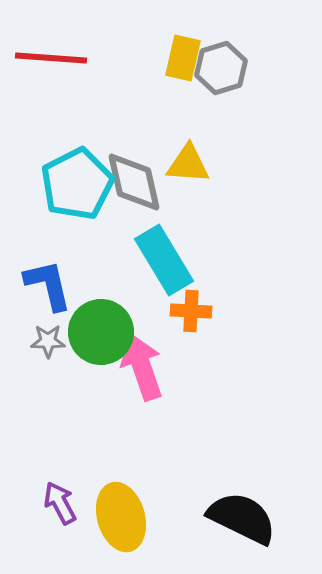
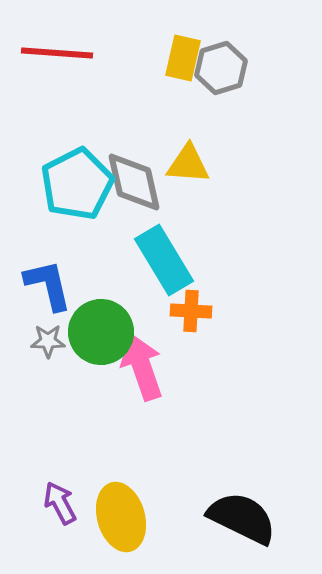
red line: moved 6 px right, 5 px up
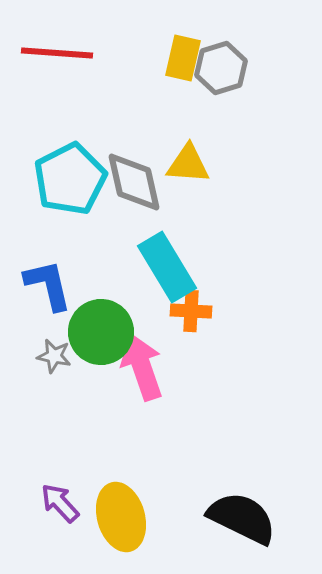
cyan pentagon: moved 7 px left, 5 px up
cyan rectangle: moved 3 px right, 7 px down
gray star: moved 6 px right, 15 px down; rotated 12 degrees clockwise
purple arrow: rotated 15 degrees counterclockwise
